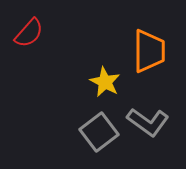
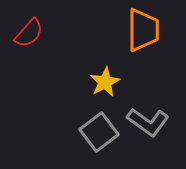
orange trapezoid: moved 6 px left, 21 px up
yellow star: rotated 16 degrees clockwise
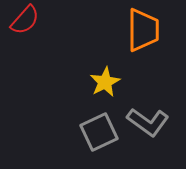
red semicircle: moved 4 px left, 13 px up
gray square: rotated 12 degrees clockwise
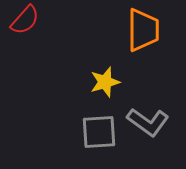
yellow star: rotated 12 degrees clockwise
gray square: rotated 21 degrees clockwise
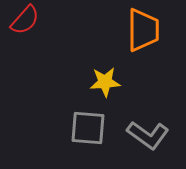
yellow star: rotated 12 degrees clockwise
gray L-shape: moved 13 px down
gray square: moved 11 px left, 4 px up; rotated 9 degrees clockwise
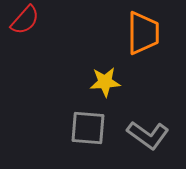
orange trapezoid: moved 3 px down
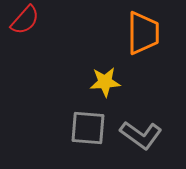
gray L-shape: moved 7 px left
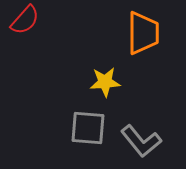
gray L-shape: moved 6 px down; rotated 15 degrees clockwise
